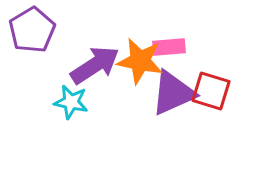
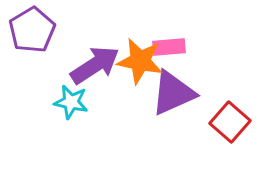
red square: moved 19 px right, 31 px down; rotated 24 degrees clockwise
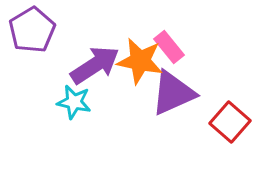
pink rectangle: rotated 56 degrees clockwise
cyan star: moved 3 px right
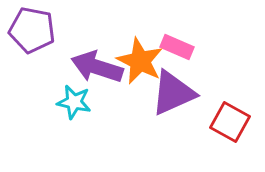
purple pentagon: rotated 30 degrees counterclockwise
pink rectangle: moved 8 px right; rotated 28 degrees counterclockwise
orange star: rotated 15 degrees clockwise
purple arrow: moved 2 px right, 2 px down; rotated 129 degrees counterclockwise
red square: rotated 12 degrees counterclockwise
